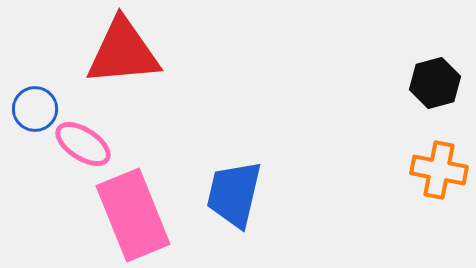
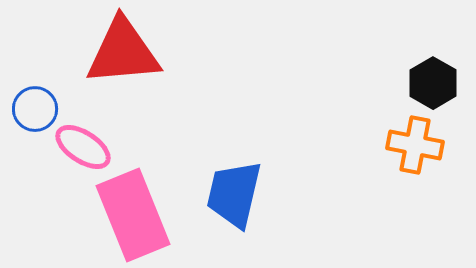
black hexagon: moved 2 px left; rotated 15 degrees counterclockwise
pink ellipse: moved 3 px down
orange cross: moved 24 px left, 25 px up
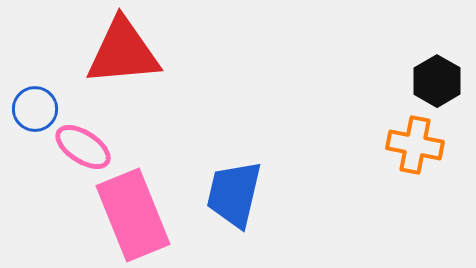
black hexagon: moved 4 px right, 2 px up
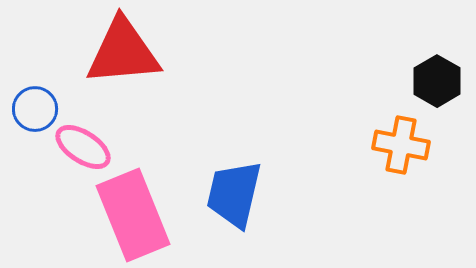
orange cross: moved 14 px left
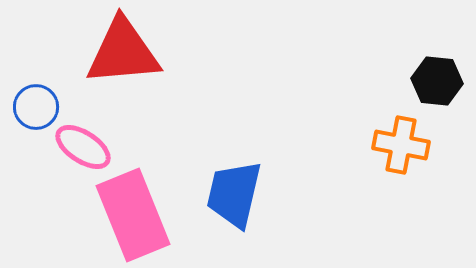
black hexagon: rotated 24 degrees counterclockwise
blue circle: moved 1 px right, 2 px up
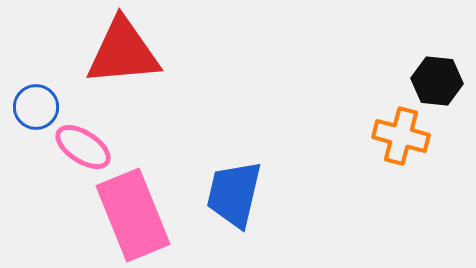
orange cross: moved 9 px up; rotated 4 degrees clockwise
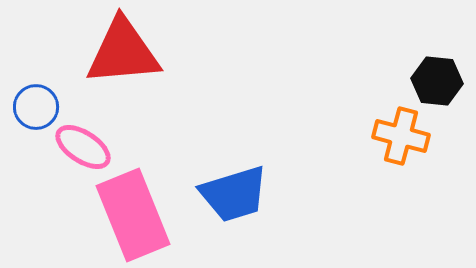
blue trapezoid: rotated 120 degrees counterclockwise
